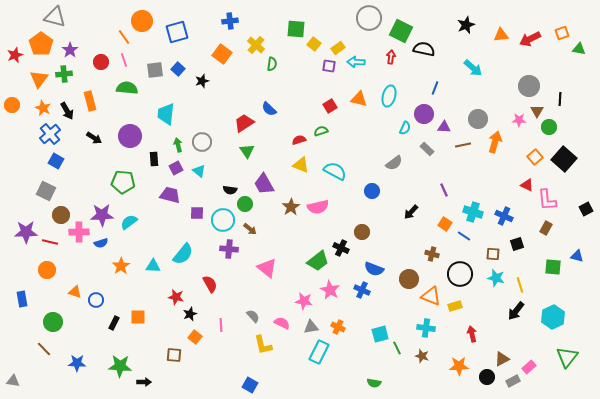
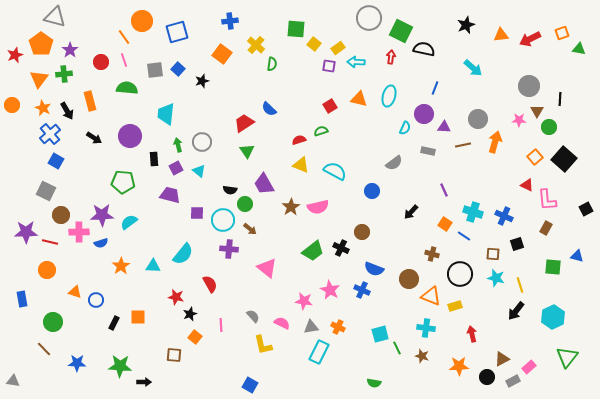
gray rectangle at (427, 149): moved 1 px right, 2 px down; rotated 32 degrees counterclockwise
green trapezoid at (318, 261): moved 5 px left, 10 px up
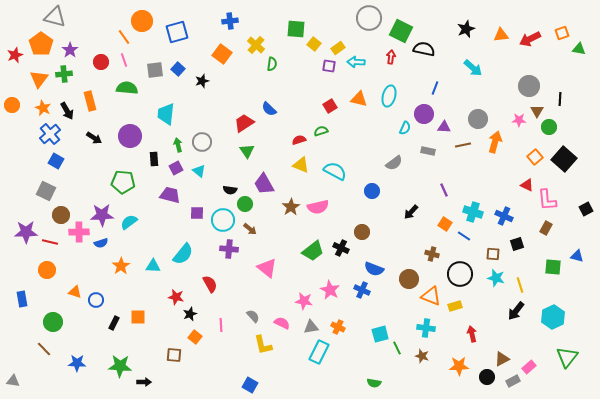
black star at (466, 25): moved 4 px down
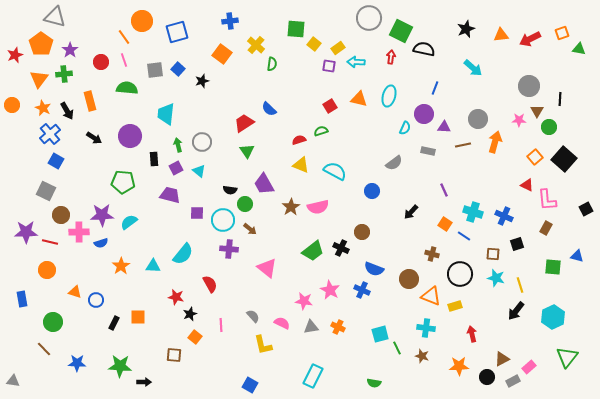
cyan rectangle at (319, 352): moved 6 px left, 24 px down
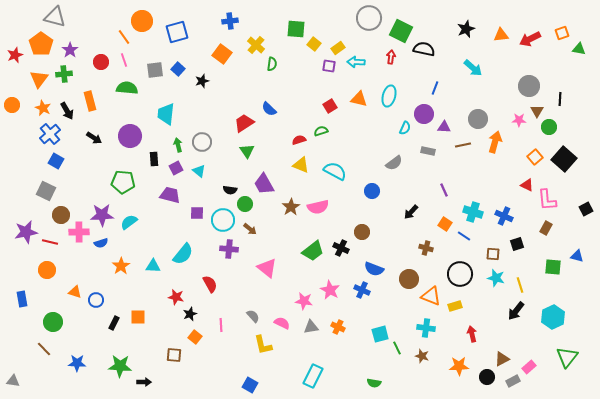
purple star at (26, 232): rotated 10 degrees counterclockwise
brown cross at (432, 254): moved 6 px left, 6 px up
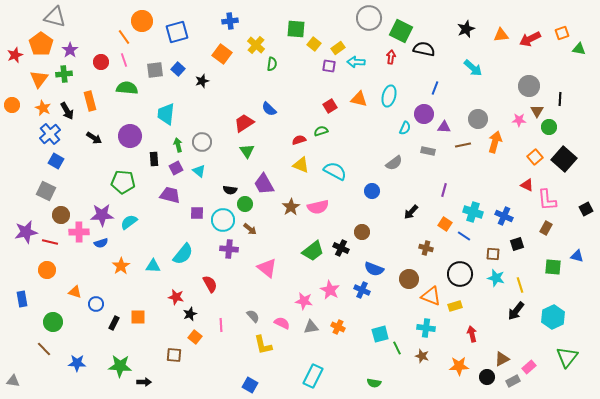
purple line at (444, 190): rotated 40 degrees clockwise
blue circle at (96, 300): moved 4 px down
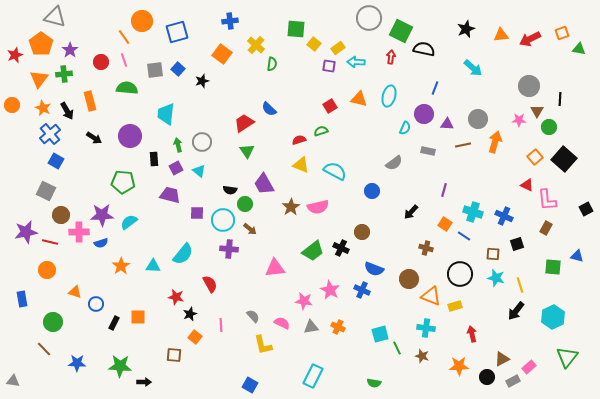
purple triangle at (444, 127): moved 3 px right, 3 px up
pink triangle at (267, 268): moved 8 px right; rotated 45 degrees counterclockwise
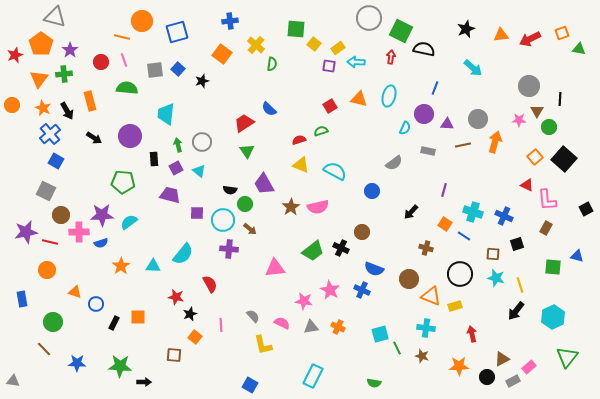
orange line at (124, 37): moved 2 px left; rotated 42 degrees counterclockwise
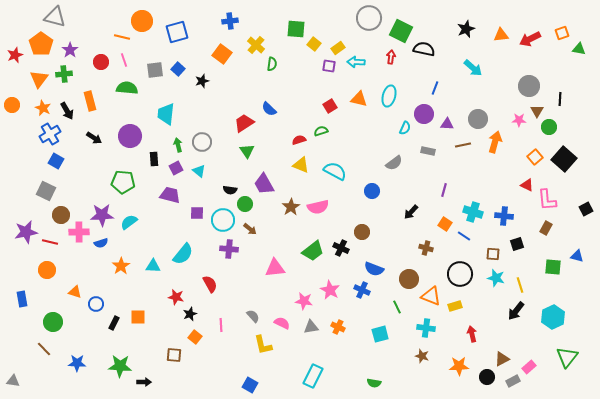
blue cross at (50, 134): rotated 10 degrees clockwise
blue cross at (504, 216): rotated 18 degrees counterclockwise
green line at (397, 348): moved 41 px up
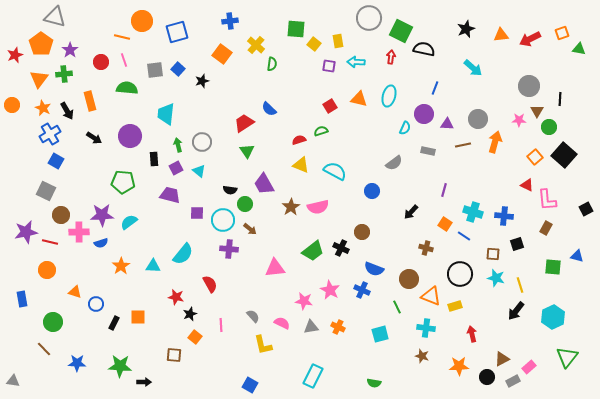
yellow rectangle at (338, 48): moved 7 px up; rotated 64 degrees counterclockwise
black square at (564, 159): moved 4 px up
